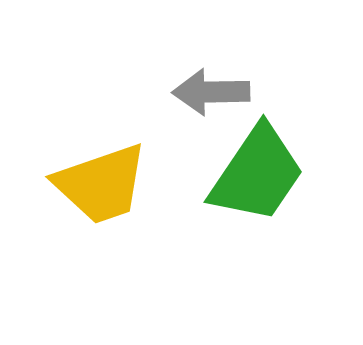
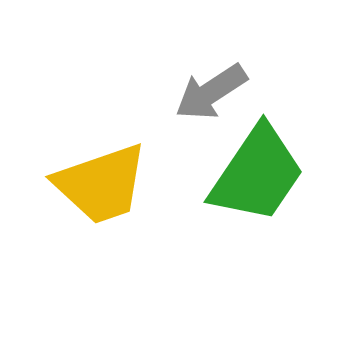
gray arrow: rotated 32 degrees counterclockwise
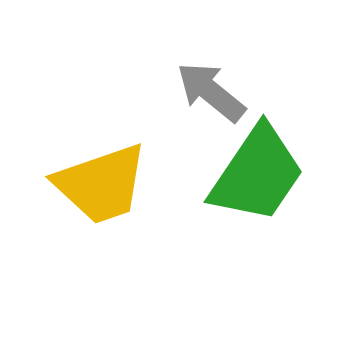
gray arrow: rotated 72 degrees clockwise
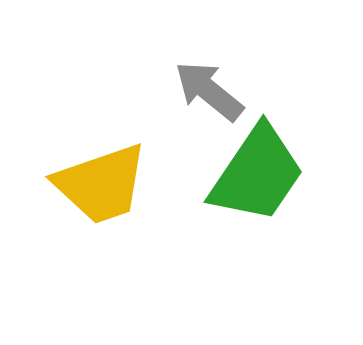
gray arrow: moved 2 px left, 1 px up
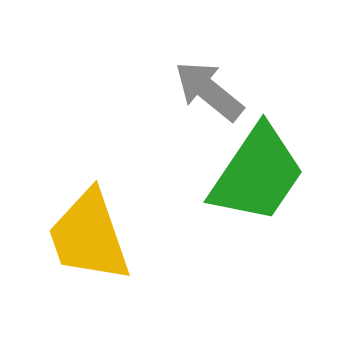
yellow trapezoid: moved 12 px left, 52 px down; rotated 90 degrees clockwise
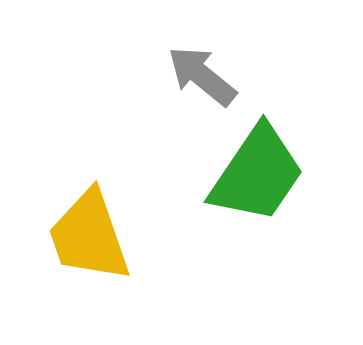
gray arrow: moved 7 px left, 15 px up
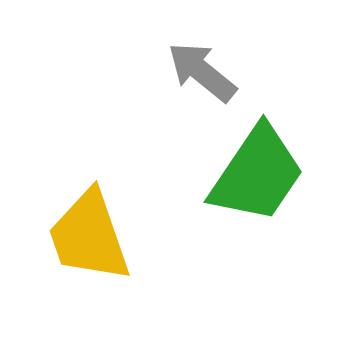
gray arrow: moved 4 px up
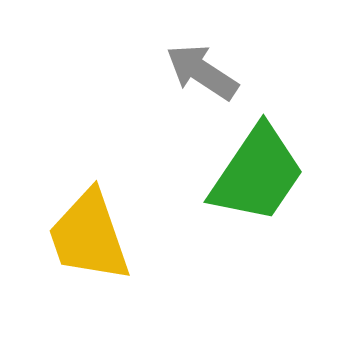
gray arrow: rotated 6 degrees counterclockwise
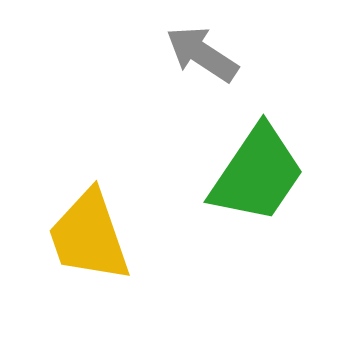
gray arrow: moved 18 px up
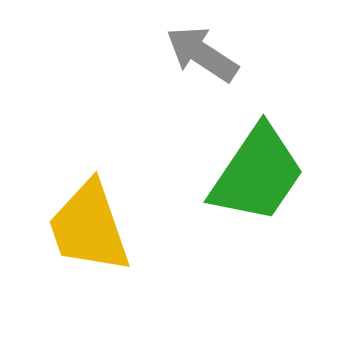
yellow trapezoid: moved 9 px up
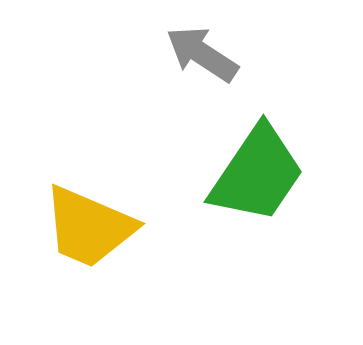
yellow trapezoid: rotated 48 degrees counterclockwise
